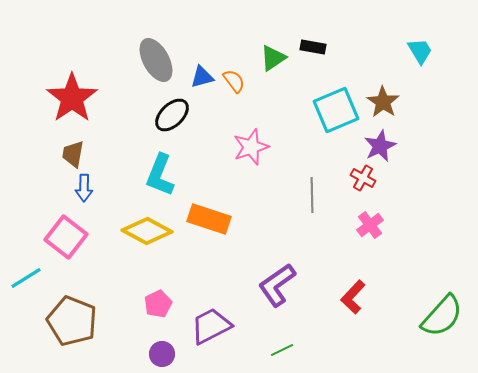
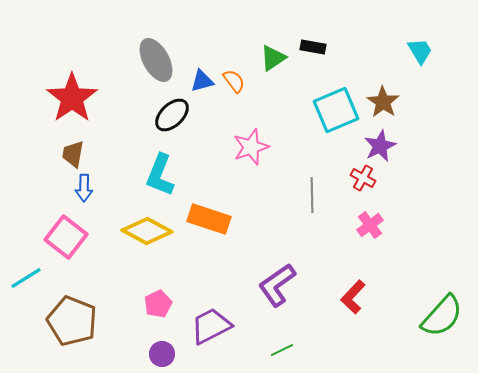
blue triangle: moved 4 px down
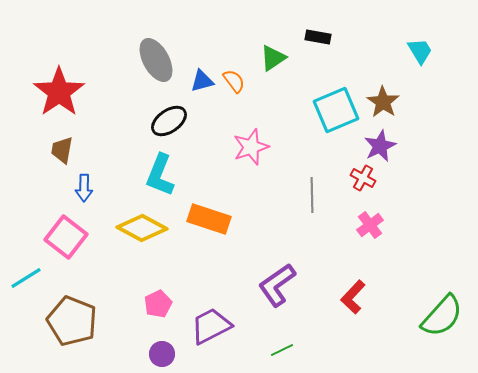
black rectangle: moved 5 px right, 10 px up
red star: moved 13 px left, 6 px up
black ellipse: moved 3 px left, 6 px down; rotated 9 degrees clockwise
brown trapezoid: moved 11 px left, 4 px up
yellow diamond: moved 5 px left, 3 px up
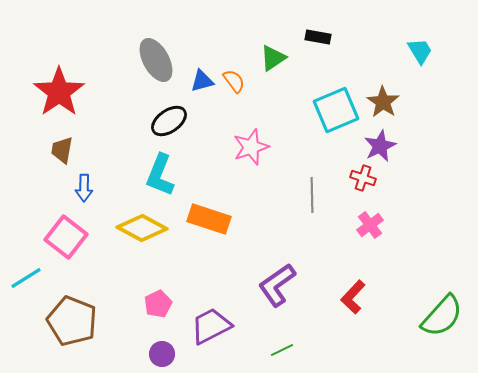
red cross: rotated 10 degrees counterclockwise
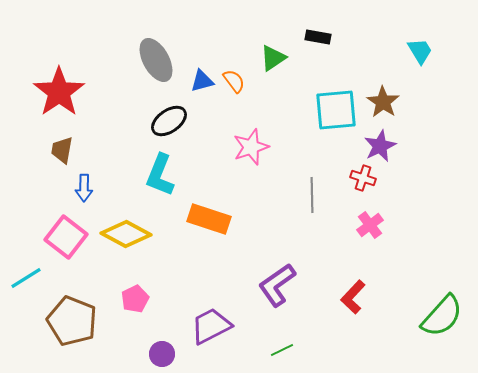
cyan square: rotated 18 degrees clockwise
yellow diamond: moved 16 px left, 6 px down
pink pentagon: moved 23 px left, 5 px up
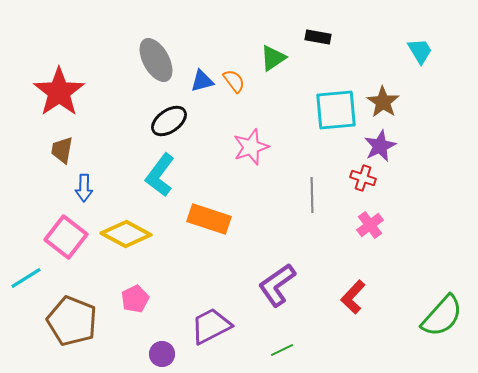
cyan L-shape: rotated 15 degrees clockwise
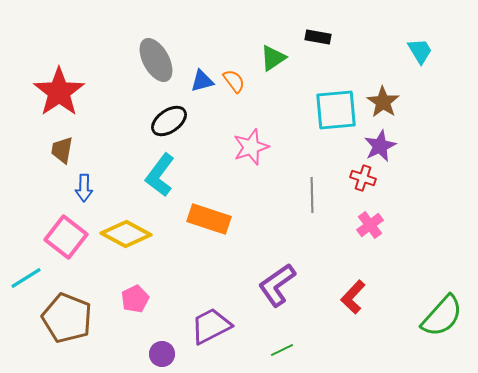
brown pentagon: moved 5 px left, 3 px up
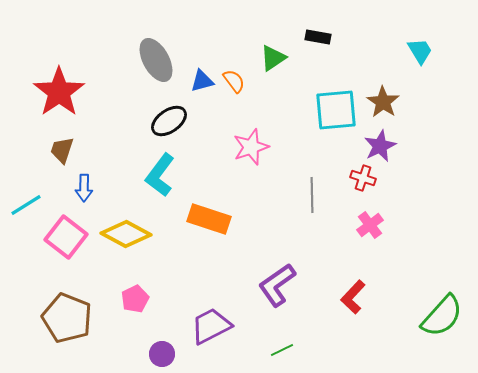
brown trapezoid: rotated 8 degrees clockwise
cyan line: moved 73 px up
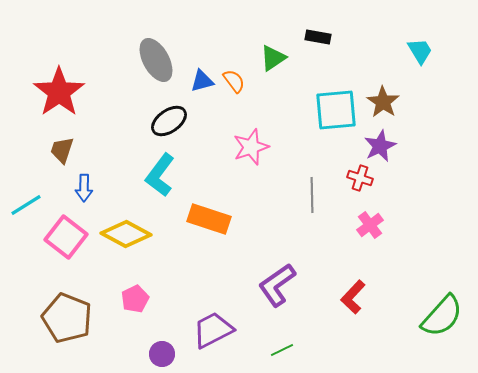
red cross: moved 3 px left
purple trapezoid: moved 2 px right, 4 px down
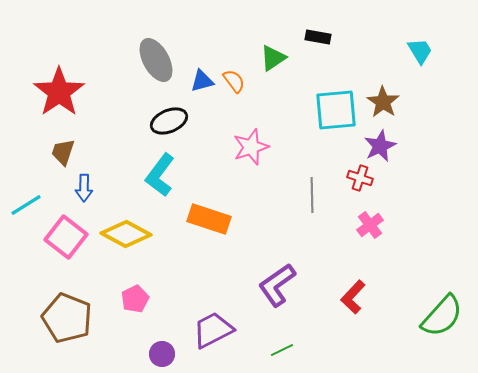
black ellipse: rotated 12 degrees clockwise
brown trapezoid: moved 1 px right, 2 px down
